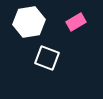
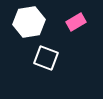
white square: moved 1 px left
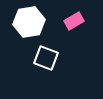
pink rectangle: moved 2 px left, 1 px up
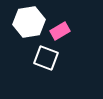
pink rectangle: moved 14 px left, 10 px down
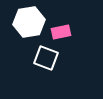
pink rectangle: moved 1 px right, 1 px down; rotated 18 degrees clockwise
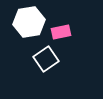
white square: moved 1 px down; rotated 35 degrees clockwise
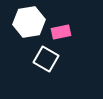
white square: rotated 25 degrees counterclockwise
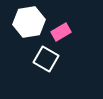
pink rectangle: rotated 18 degrees counterclockwise
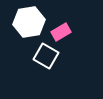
white square: moved 3 px up
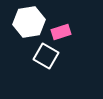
pink rectangle: rotated 12 degrees clockwise
